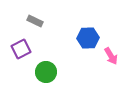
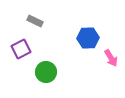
pink arrow: moved 2 px down
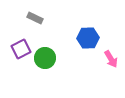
gray rectangle: moved 3 px up
pink arrow: moved 1 px down
green circle: moved 1 px left, 14 px up
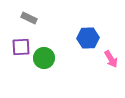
gray rectangle: moved 6 px left
purple square: moved 2 px up; rotated 24 degrees clockwise
green circle: moved 1 px left
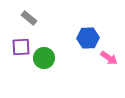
gray rectangle: rotated 14 degrees clockwise
pink arrow: moved 2 px left, 1 px up; rotated 24 degrees counterclockwise
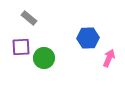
pink arrow: rotated 102 degrees counterclockwise
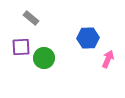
gray rectangle: moved 2 px right
pink arrow: moved 1 px left, 1 px down
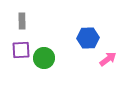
gray rectangle: moved 9 px left, 3 px down; rotated 49 degrees clockwise
purple square: moved 3 px down
pink arrow: rotated 30 degrees clockwise
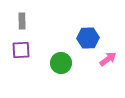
green circle: moved 17 px right, 5 px down
